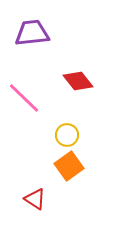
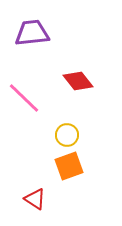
orange square: rotated 16 degrees clockwise
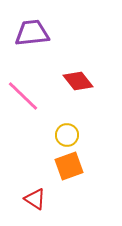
pink line: moved 1 px left, 2 px up
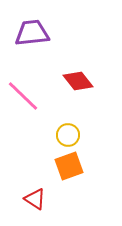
yellow circle: moved 1 px right
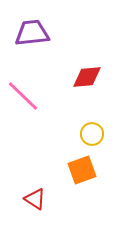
red diamond: moved 9 px right, 4 px up; rotated 56 degrees counterclockwise
yellow circle: moved 24 px right, 1 px up
orange square: moved 13 px right, 4 px down
